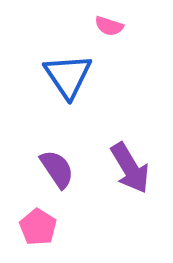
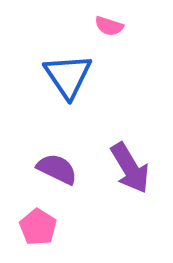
purple semicircle: rotated 30 degrees counterclockwise
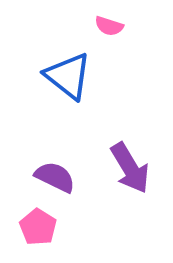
blue triangle: rotated 18 degrees counterclockwise
purple semicircle: moved 2 px left, 8 px down
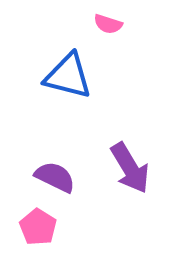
pink semicircle: moved 1 px left, 2 px up
blue triangle: rotated 24 degrees counterclockwise
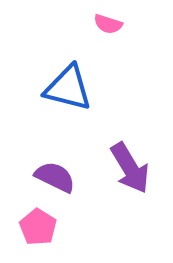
blue triangle: moved 12 px down
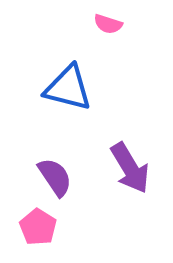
purple semicircle: rotated 30 degrees clockwise
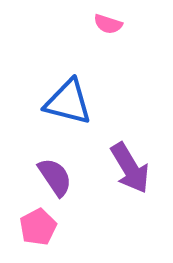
blue triangle: moved 14 px down
pink pentagon: rotated 12 degrees clockwise
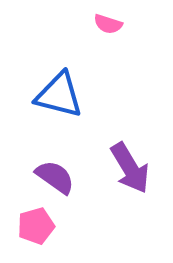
blue triangle: moved 9 px left, 7 px up
purple semicircle: rotated 21 degrees counterclockwise
pink pentagon: moved 2 px left, 1 px up; rotated 12 degrees clockwise
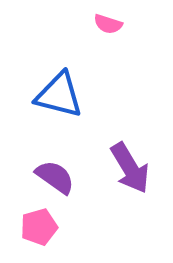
pink pentagon: moved 3 px right, 1 px down
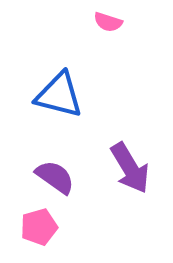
pink semicircle: moved 2 px up
